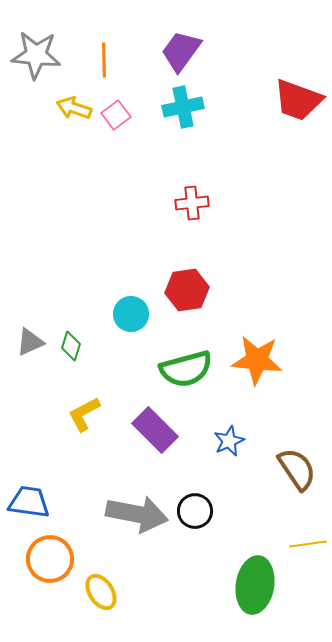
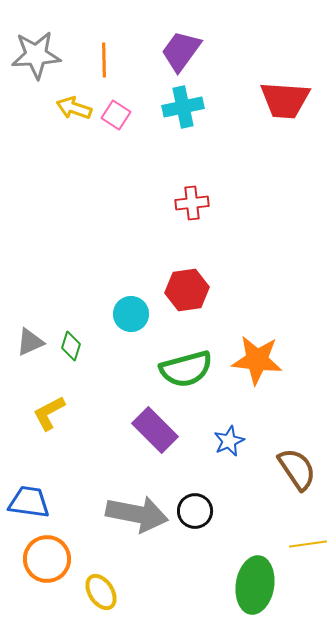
gray star: rotated 9 degrees counterclockwise
red trapezoid: moved 13 px left; rotated 16 degrees counterclockwise
pink square: rotated 20 degrees counterclockwise
yellow L-shape: moved 35 px left, 1 px up
orange circle: moved 3 px left
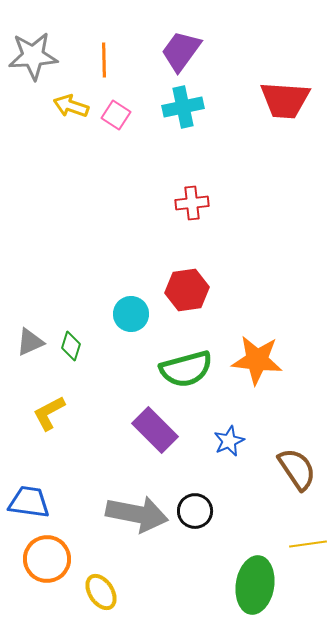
gray star: moved 3 px left, 1 px down
yellow arrow: moved 3 px left, 2 px up
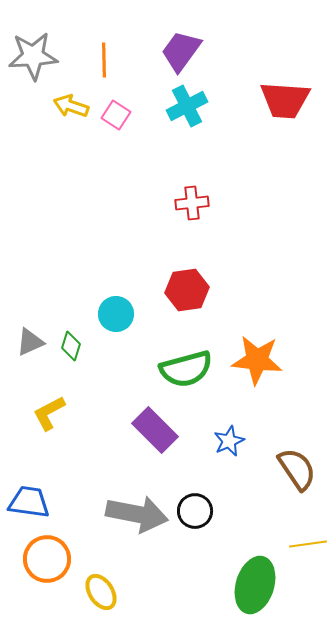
cyan cross: moved 4 px right, 1 px up; rotated 15 degrees counterclockwise
cyan circle: moved 15 px left
green ellipse: rotated 8 degrees clockwise
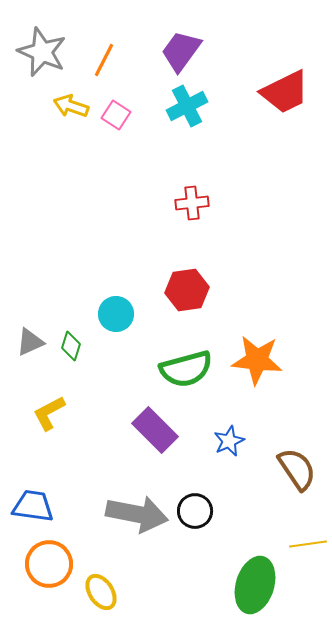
gray star: moved 9 px right, 4 px up; rotated 27 degrees clockwise
orange line: rotated 28 degrees clockwise
red trapezoid: moved 8 px up; rotated 30 degrees counterclockwise
blue trapezoid: moved 4 px right, 4 px down
orange circle: moved 2 px right, 5 px down
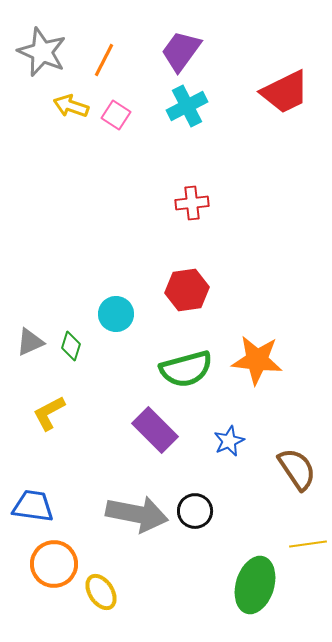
orange circle: moved 5 px right
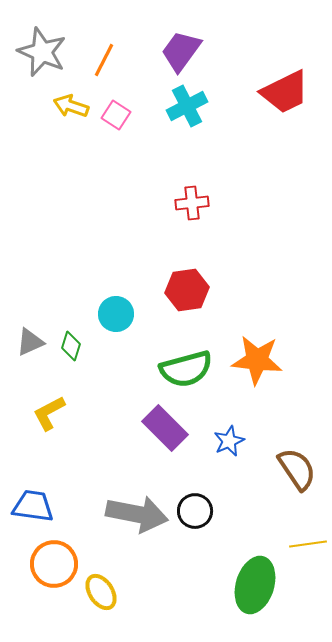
purple rectangle: moved 10 px right, 2 px up
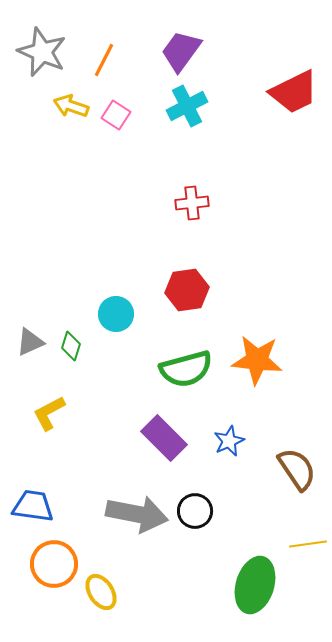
red trapezoid: moved 9 px right
purple rectangle: moved 1 px left, 10 px down
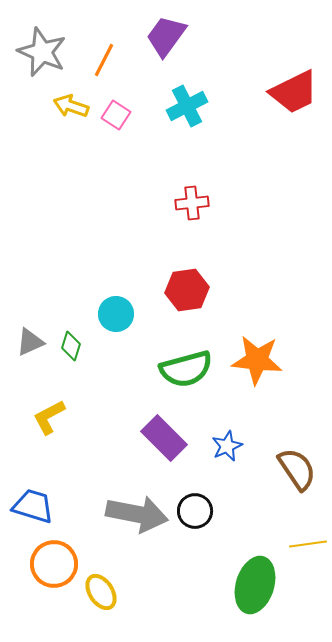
purple trapezoid: moved 15 px left, 15 px up
yellow L-shape: moved 4 px down
blue star: moved 2 px left, 5 px down
blue trapezoid: rotated 9 degrees clockwise
